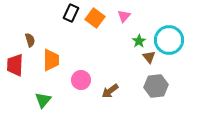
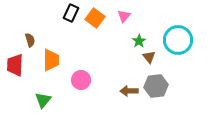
cyan circle: moved 9 px right
brown arrow: moved 19 px right; rotated 36 degrees clockwise
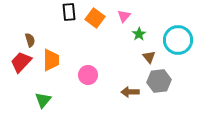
black rectangle: moved 2 px left, 1 px up; rotated 30 degrees counterclockwise
green star: moved 7 px up
red trapezoid: moved 6 px right, 3 px up; rotated 40 degrees clockwise
pink circle: moved 7 px right, 5 px up
gray hexagon: moved 3 px right, 5 px up
brown arrow: moved 1 px right, 1 px down
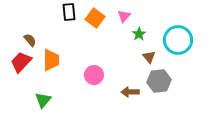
brown semicircle: rotated 24 degrees counterclockwise
pink circle: moved 6 px right
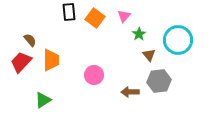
brown triangle: moved 2 px up
green triangle: rotated 18 degrees clockwise
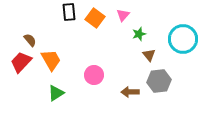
pink triangle: moved 1 px left, 1 px up
green star: rotated 16 degrees clockwise
cyan circle: moved 5 px right, 1 px up
orange trapezoid: rotated 30 degrees counterclockwise
green triangle: moved 13 px right, 7 px up
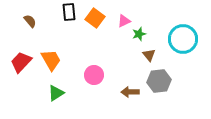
pink triangle: moved 1 px right, 6 px down; rotated 24 degrees clockwise
brown semicircle: moved 19 px up
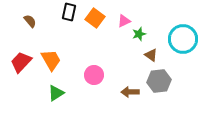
black rectangle: rotated 18 degrees clockwise
brown triangle: moved 2 px right; rotated 16 degrees counterclockwise
